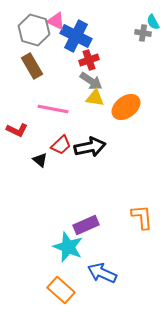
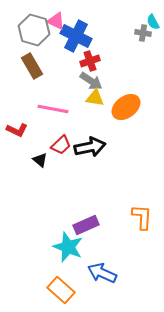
red cross: moved 1 px right, 1 px down
orange L-shape: rotated 8 degrees clockwise
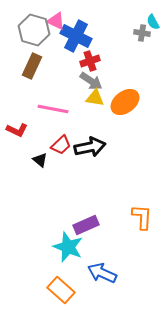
gray cross: moved 1 px left
brown rectangle: rotated 55 degrees clockwise
orange ellipse: moved 1 px left, 5 px up
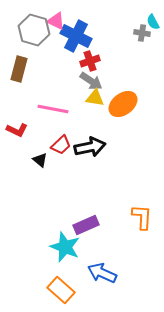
brown rectangle: moved 13 px left, 3 px down; rotated 10 degrees counterclockwise
orange ellipse: moved 2 px left, 2 px down
cyan star: moved 3 px left
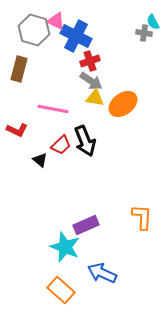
gray cross: moved 2 px right
black arrow: moved 5 px left, 6 px up; rotated 80 degrees clockwise
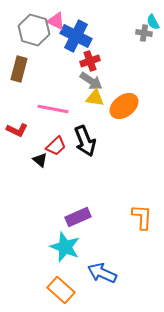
orange ellipse: moved 1 px right, 2 px down
red trapezoid: moved 5 px left, 1 px down
purple rectangle: moved 8 px left, 8 px up
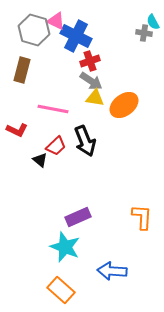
brown rectangle: moved 3 px right, 1 px down
orange ellipse: moved 1 px up
blue arrow: moved 10 px right, 2 px up; rotated 20 degrees counterclockwise
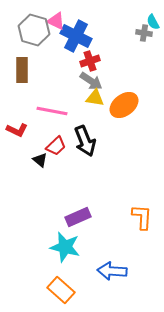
brown rectangle: rotated 15 degrees counterclockwise
pink line: moved 1 px left, 2 px down
cyan star: rotated 8 degrees counterclockwise
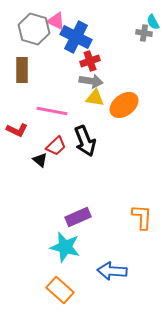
gray hexagon: moved 1 px up
blue cross: moved 1 px down
gray arrow: rotated 25 degrees counterclockwise
orange rectangle: moved 1 px left
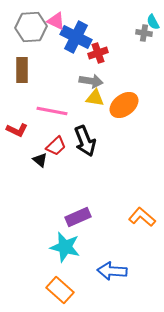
gray hexagon: moved 3 px left, 2 px up; rotated 20 degrees counterclockwise
red cross: moved 8 px right, 8 px up
orange L-shape: rotated 52 degrees counterclockwise
